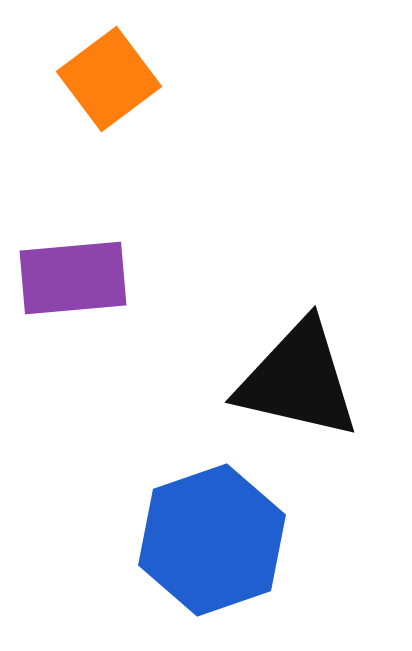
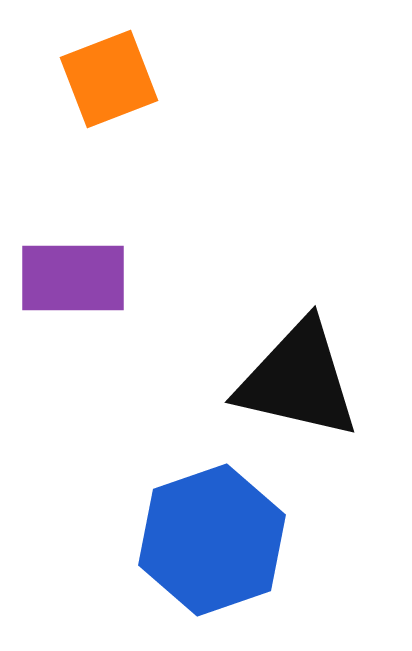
orange square: rotated 16 degrees clockwise
purple rectangle: rotated 5 degrees clockwise
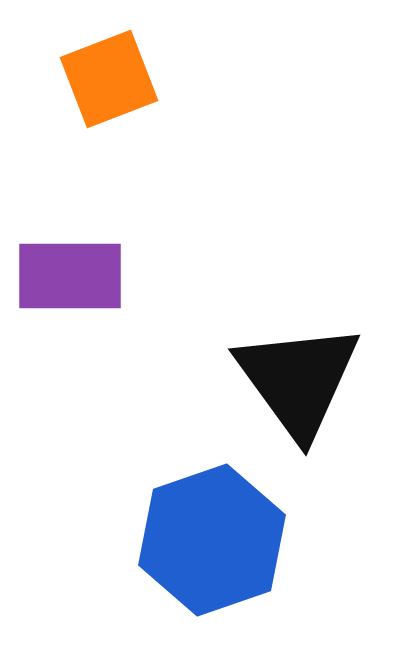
purple rectangle: moved 3 px left, 2 px up
black triangle: rotated 41 degrees clockwise
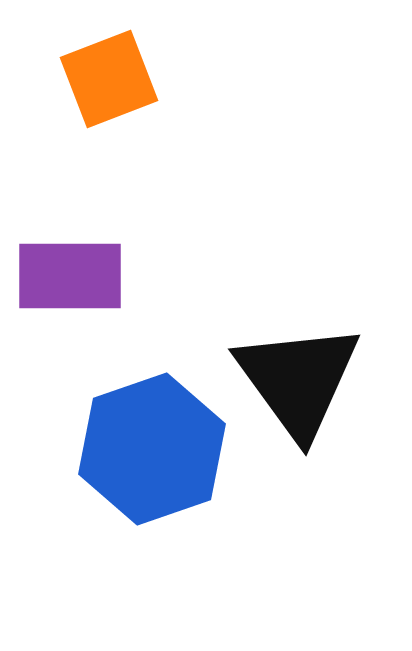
blue hexagon: moved 60 px left, 91 px up
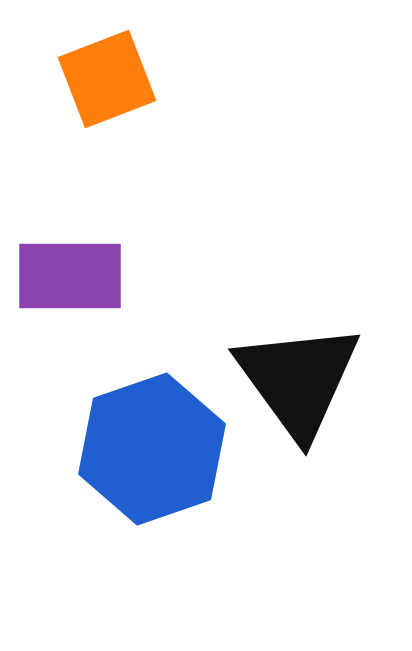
orange square: moved 2 px left
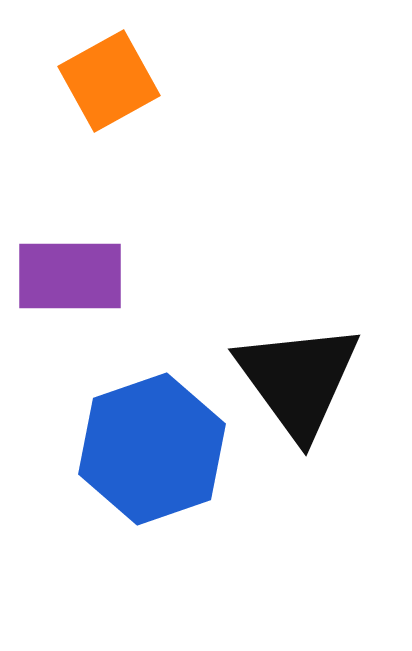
orange square: moved 2 px right, 2 px down; rotated 8 degrees counterclockwise
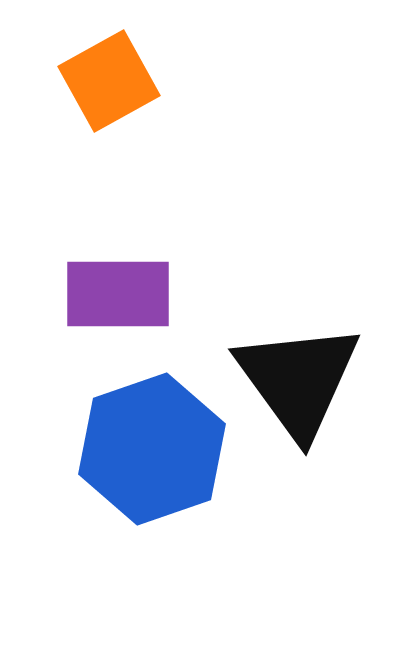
purple rectangle: moved 48 px right, 18 px down
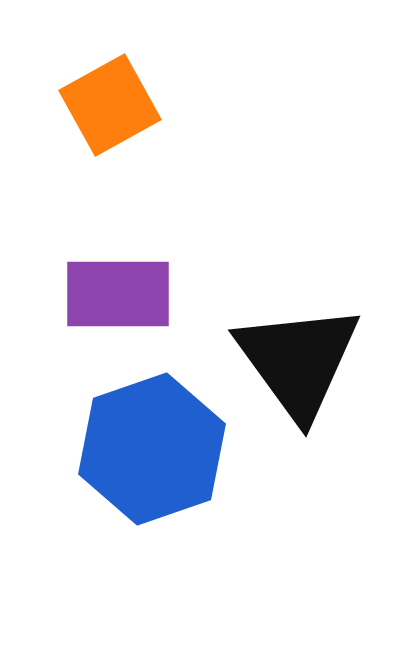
orange square: moved 1 px right, 24 px down
black triangle: moved 19 px up
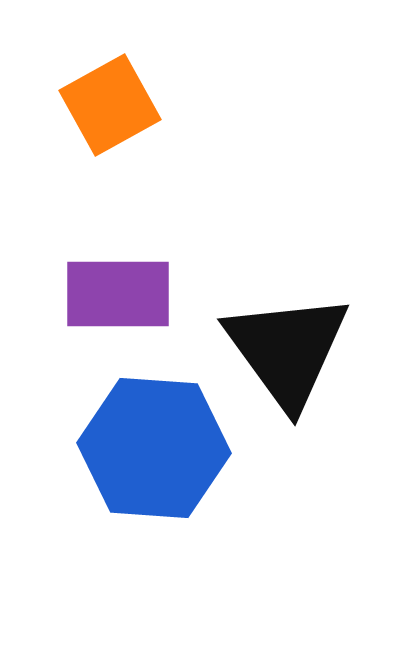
black triangle: moved 11 px left, 11 px up
blue hexagon: moved 2 px right, 1 px up; rotated 23 degrees clockwise
